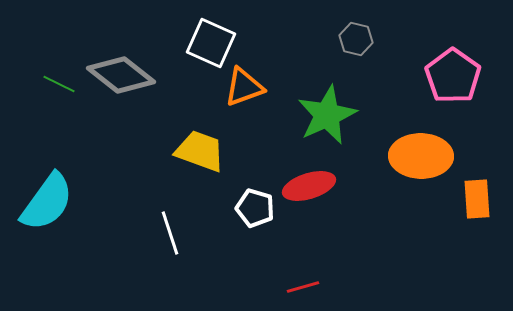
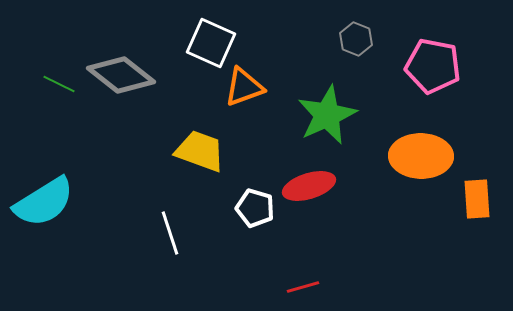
gray hexagon: rotated 8 degrees clockwise
pink pentagon: moved 20 px left, 10 px up; rotated 24 degrees counterclockwise
cyan semicircle: moved 3 px left; rotated 22 degrees clockwise
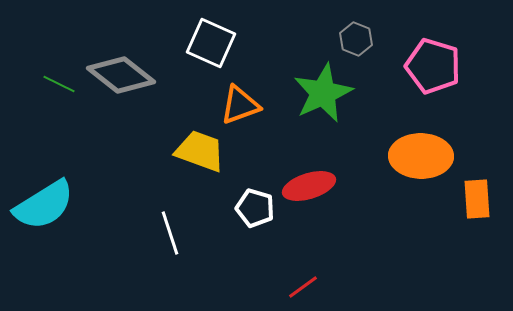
pink pentagon: rotated 6 degrees clockwise
orange triangle: moved 4 px left, 18 px down
green star: moved 4 px left, 22 px up
cyan semicircle: moved 3 px down
red line: rotated 20 degrees counterclockwise
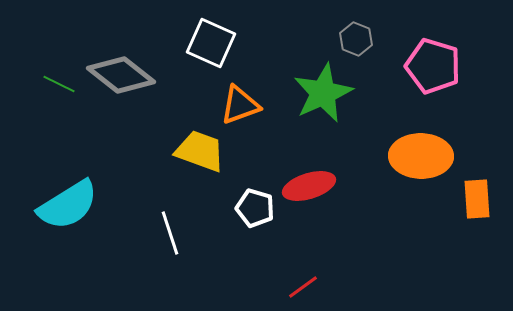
cyan semicircle: moved 24 px right
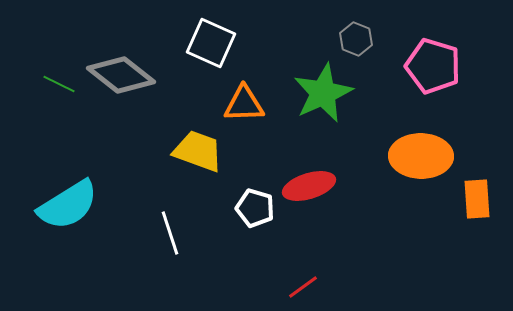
orange triangle: moved 4 px right, 1 px up; rotated 18 degrees clockwise
yellow trapezoid: moved 2 px left
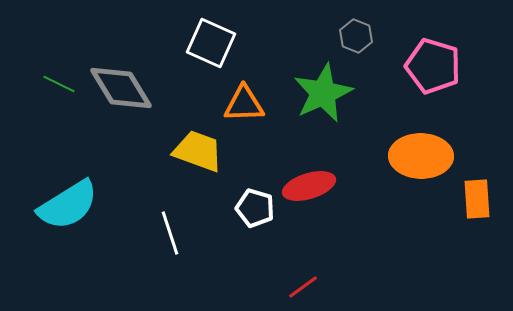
gray hexagon: moved 3 px up
gray diamond: moved 13 px down; rotated 20 degrees clockwise
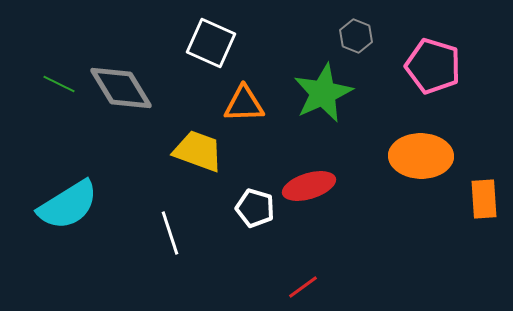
orange rectangle: moved 7 px right
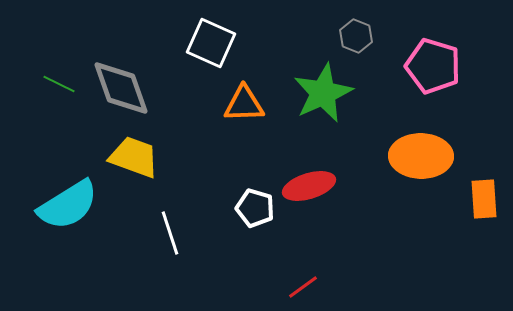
gray diamond: rotated 12 degrees clockwise
yellow trapezoid: moved 64 px left, 6 px down
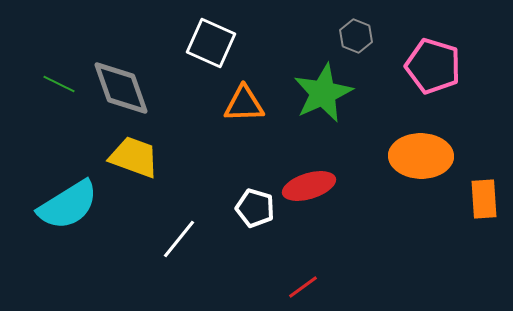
white line: moved 9 px right, 6 px down; rotated 57 degrees clockwise
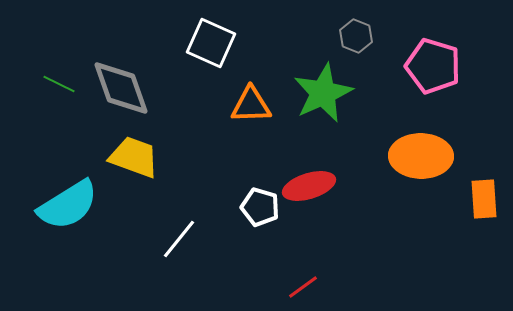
orange triangle: moved 7 px right, 1 px down
white pentagon: moved 5 px right, 1 px up
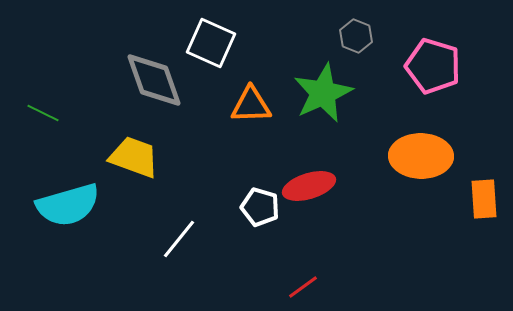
green line: moved 16 px left, 29 px down
gray diamond: moved 33 px right, 8 px up
cyan semicircle: rotated 16 degrees clockwise
